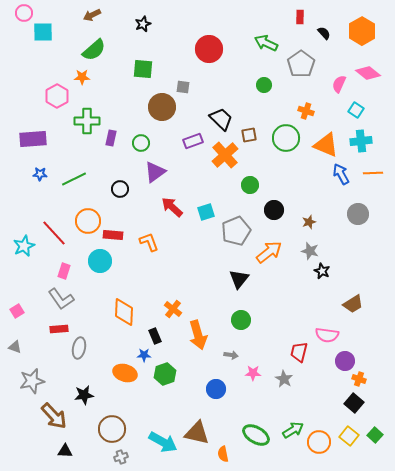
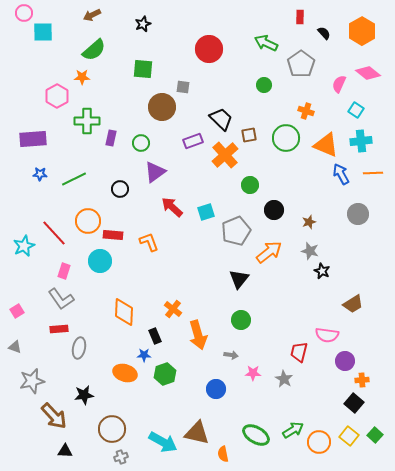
orange cross at (359, 379): moved 3 px right, 1 px down; rotated 24 degrees counterclockwise
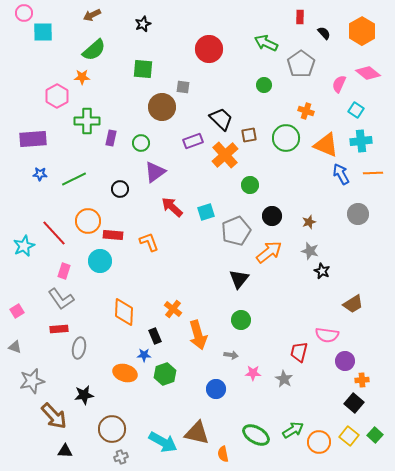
black circle at (274, 210): moved 2 px left, 6 px down
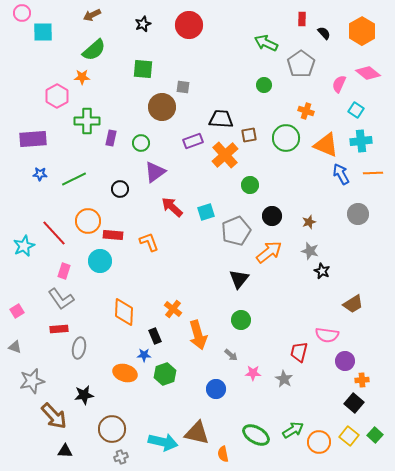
pink circle at (24, 13): moved 2 px left
red rectangle at (300, 17): moved 2 px right, 2 px down
red circle at (209, 49): moved 20 px left, 24 px up
black trapezoid at (221, 119): rotated 40 degrees counterclockwise
gray arrow at (231, 355): rotated 32 degrees clockwise
cyan arrow at (163, 442): rotated 16 degrees counterclockwise
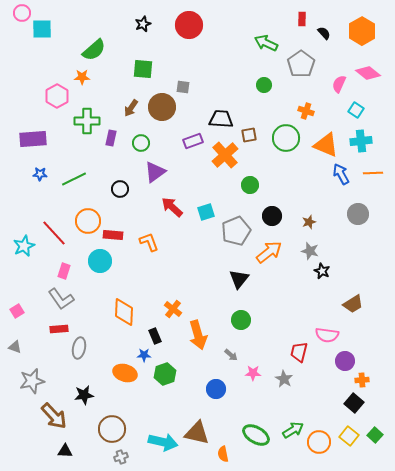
brown arrow at (92, 15): moved 39 px right, 93 px down; rotated 30 degrees counterclockwise
cyan square at (43, 32): moved 1 px left, 3 px up
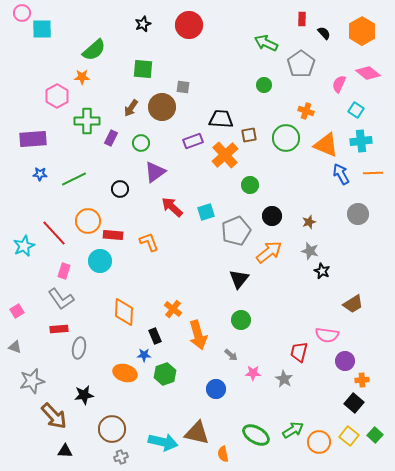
purple rectangle at (111, 138): rotated 14 degrees clockwise
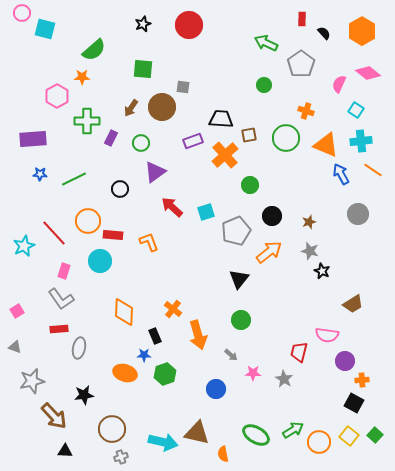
cyan square at (42, 29): moved 3 px right; rotated 15 degrees clockwise
orange line at (373, 173): moved 3 px up; rotated 36 degrees clockwise
black square at (354, 403): rotated 12 degrees counterclockwise
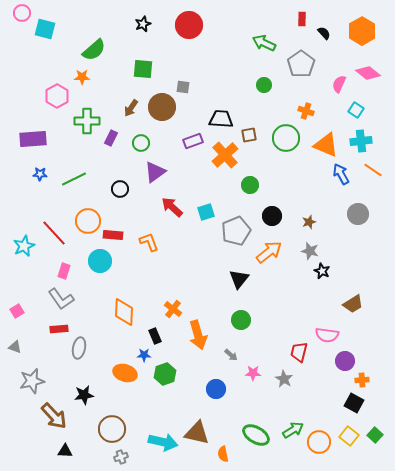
green arrow at (266, 43): moved 2 px left
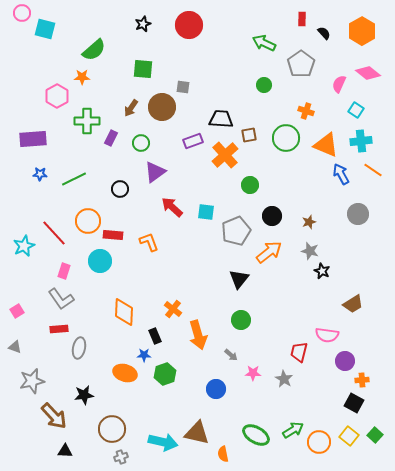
cyan square at (206, 212): rotated 24 degrees clockwise
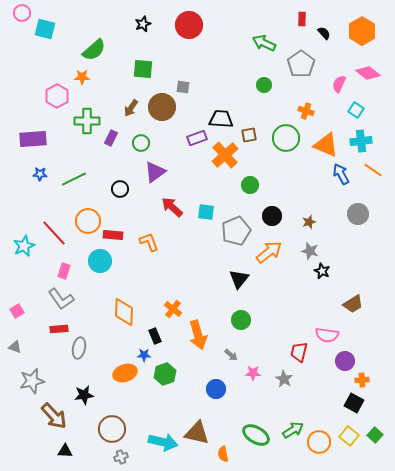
purple rectangle at (193, 141): moved 4 px right, 3 px up
orange ellipse at (125, 373): rotated 35 degrees counterclockwise
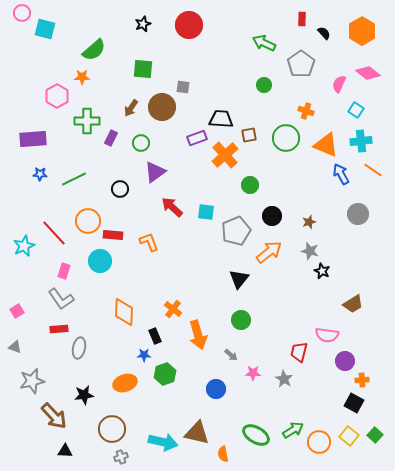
orange ellipse at (125, 373): moved 10 px down
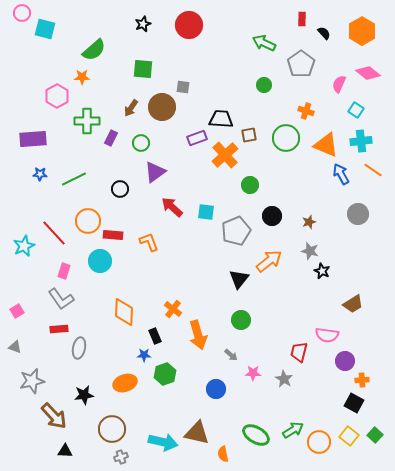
orange arrow at (269, 252): moved 9 px down
